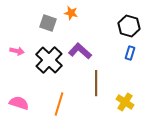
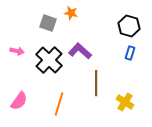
pink semicircle: moved 2 px up; rotated 108 degrees clockwise
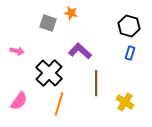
black cross: moved 13 px down
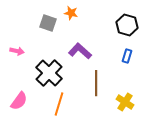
black hexagon: moved 2 px left, 1 px up
blue rectangle: moved 3 px left, 3 px down
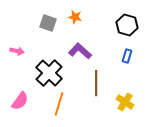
orange star: moved 4 px right, 4 px down
pink semicircle: moved 1 px right
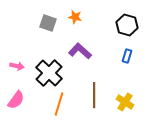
pink arrow: moved 15 px down
brown line: moved 2 px left, 12 px down
pink semicircle: moved 4 px left, 1 px up
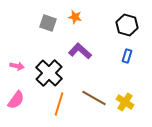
brown line: moved 3 px down; rotated 60 degrees counterclockwise
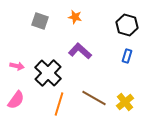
gray square: moved 8 px left, 2 px up
black cross: moved 1 px left
yellow cross: rotated 18 degrees clockwise
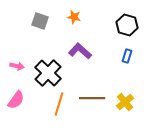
orange star: moved 1 px left
brown line: moved 2 px left; rotated 30 degrees counterclockwise
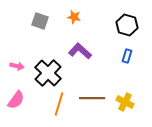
yellow cross: rotated 24 degrees counterclockwise
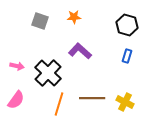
orange star: rotated 16 degrees counterclockwise
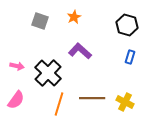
orange star: rotated 24 degrees counterclockwise
blue rectangle: moved 3 px right, 1 px down
